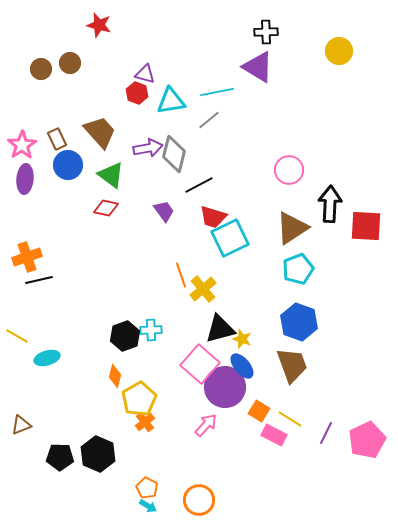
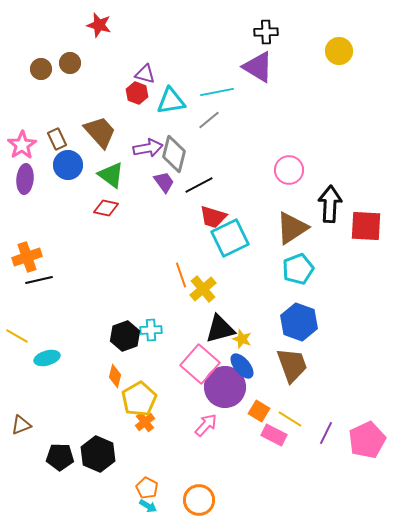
purple trapezoid at (164, 211): moved 29 px up
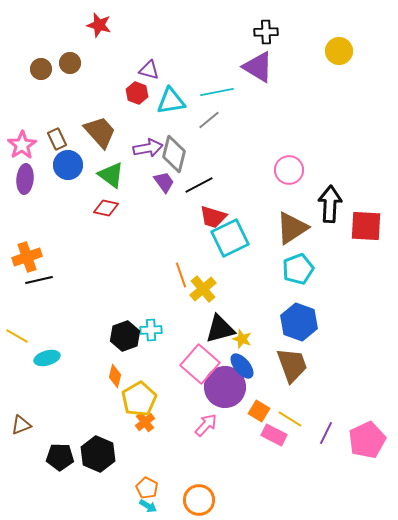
purple triangle at (145, 74): moved 4 px right, 4 px up
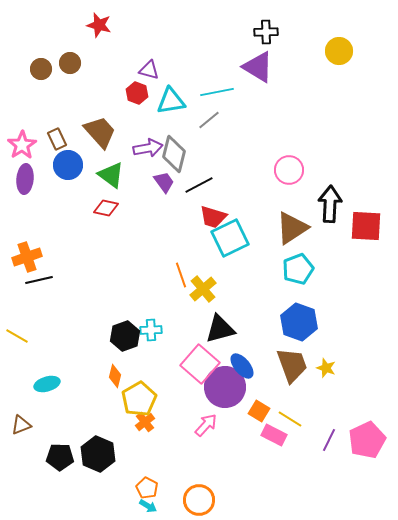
yellow star at (242, 339): moved 84 px right, 29 px down
cyan ellipse at (47, 358): moved 26 px down
purple line at (326, 433): moved 3 px right, 7 px down
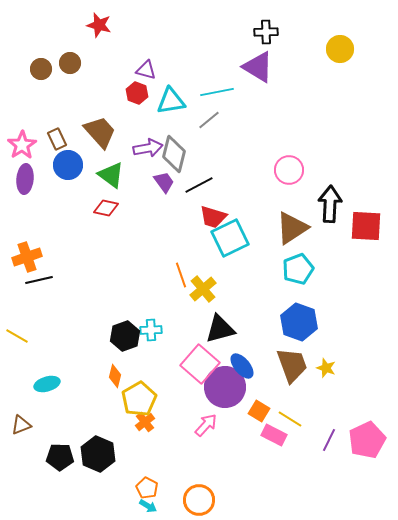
yellow circle at (339, 51): moved 1 px right, 2 px up
purple triangle at (149, 70): moved 3 px left
